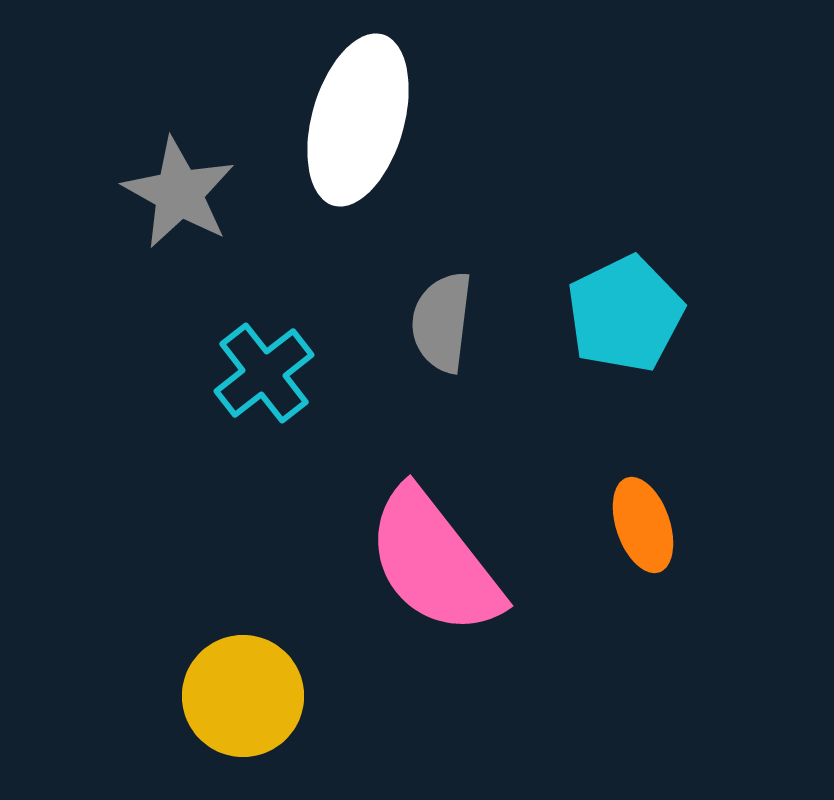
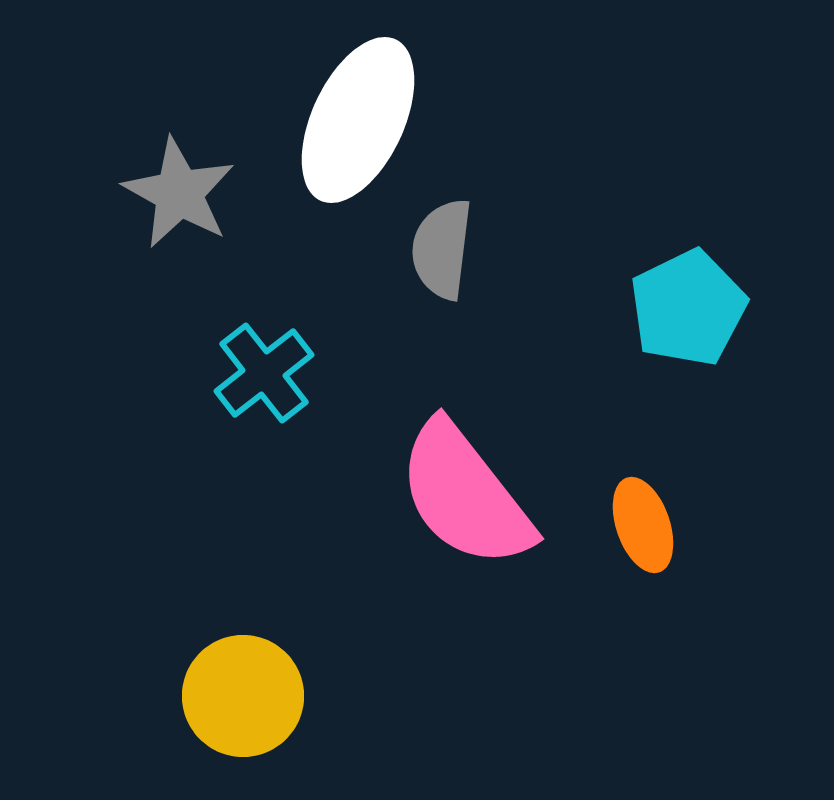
white ellipse: rotated 9 degrees clockwise
cyan pentagon: moved 63 px right, 6 px up
gray semicircle: moved 73 px up
pink semicircle: moved 31 px right, 67 px up
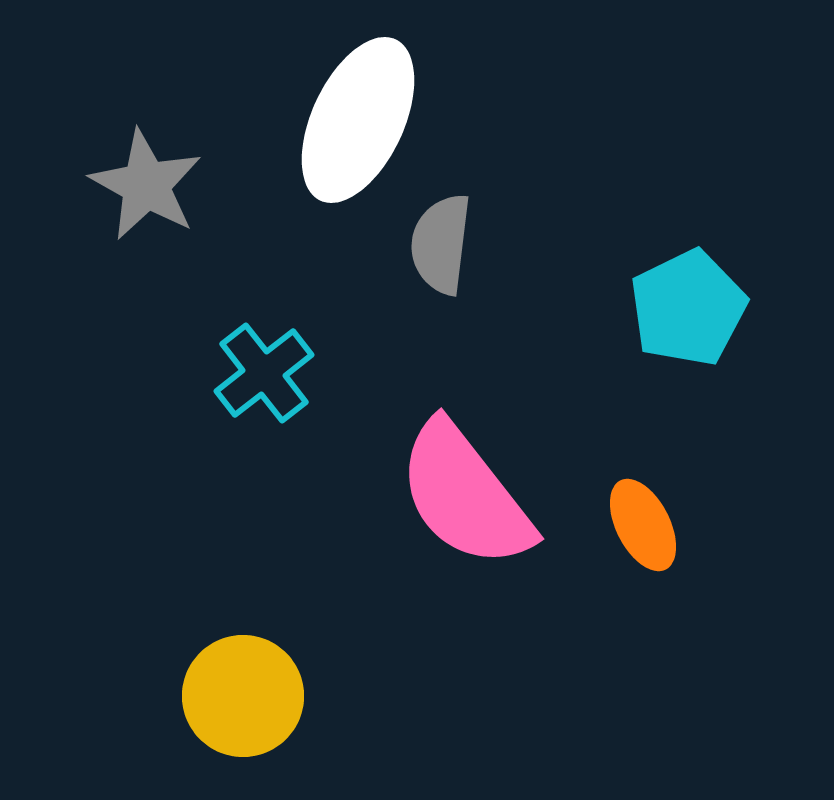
gray star: moved 33 px left, 8 px up
gray semicircle: moved 1 px left, 5 px up
orange ellipse: rotated 8 degrees counterclockwise
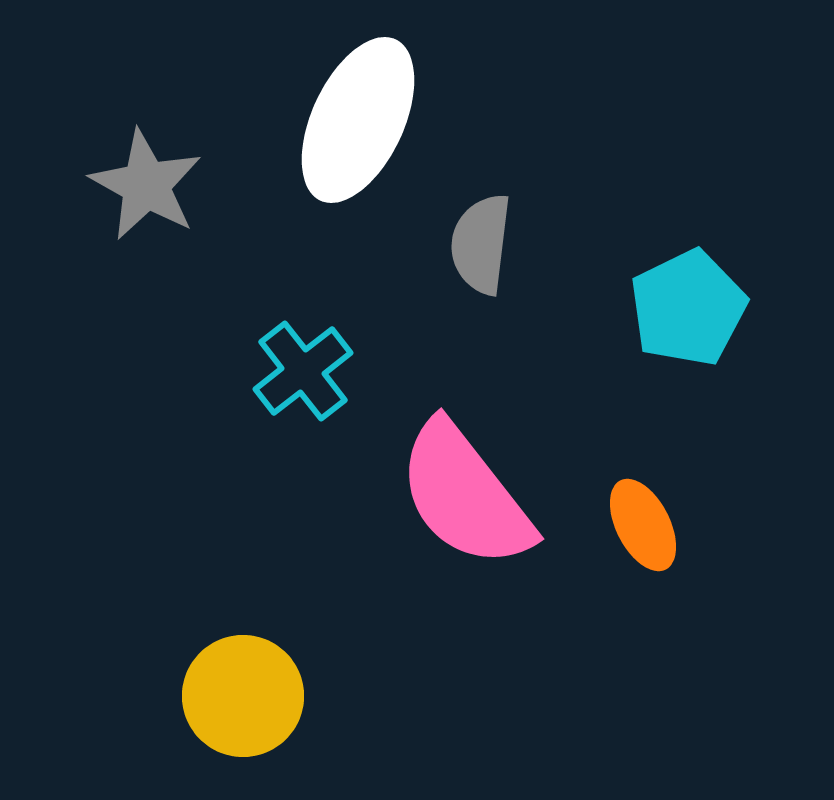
gray semicircle: moved 40 px right
cyan cross: moved 39 px right, 2 px up
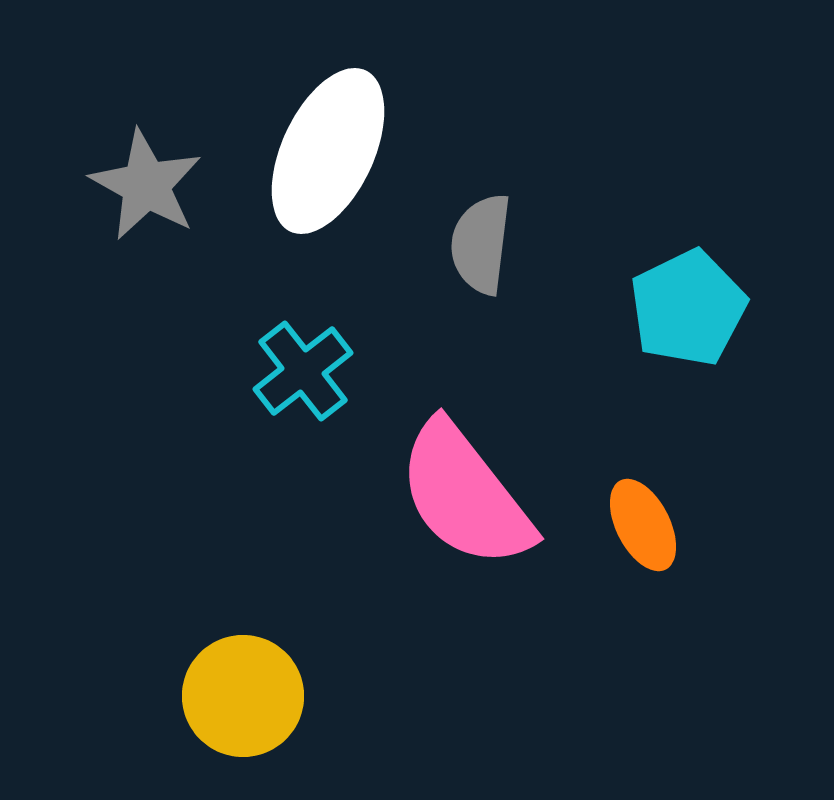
white ellipse: moved 30 px left, 31 px down
